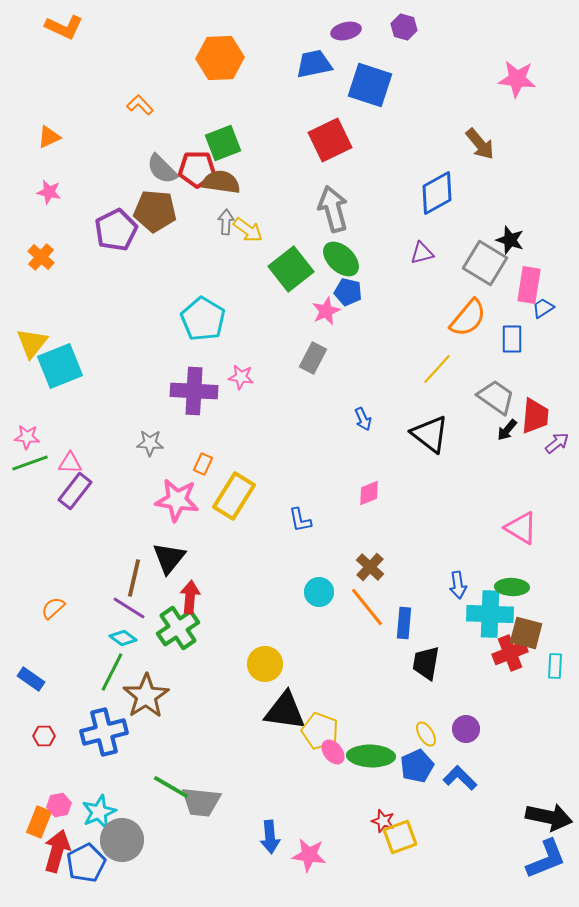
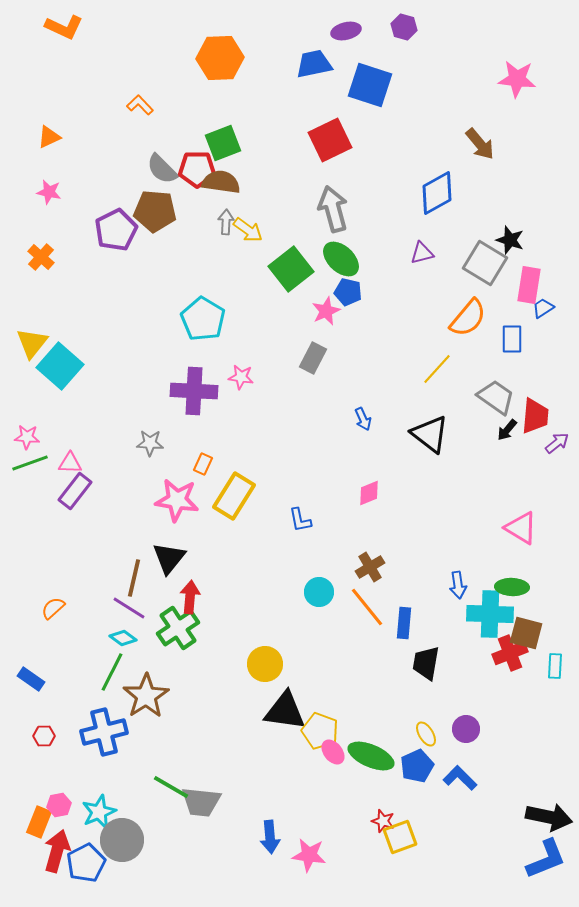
cyan square at (60, 366): rotated 27 degrees counterclockwise
brown cross at (370, 567): rotated 16 degrees clockwise
green ellipse at (371, 756): rotated 21 degrees clockwise
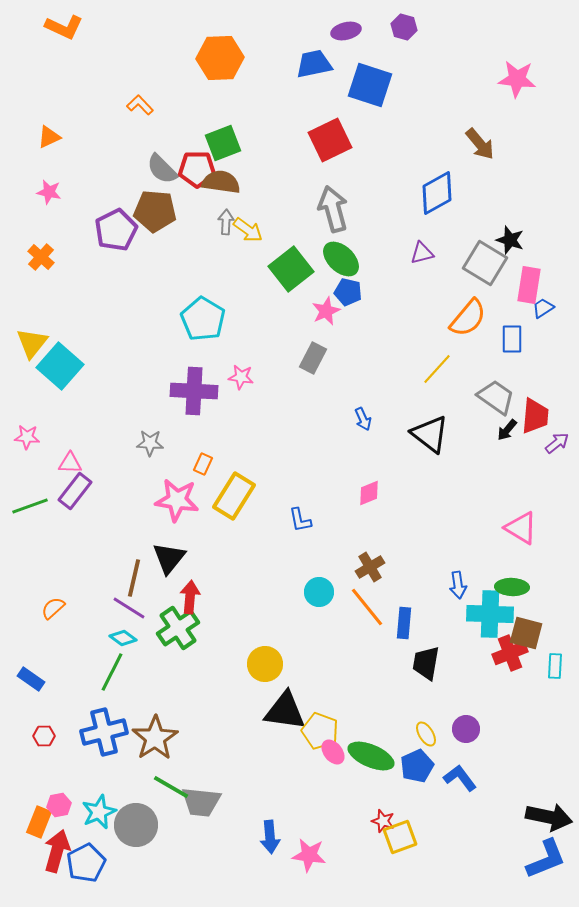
green line at (30, 463): moved 43 px down
brown star at (146, 696): moved 9 px right, 42 px down
blue L-shape at (460, 778): rotated 8 degrees clockwise
gray circle at (122, 840): moved 14 px right, 15 px up
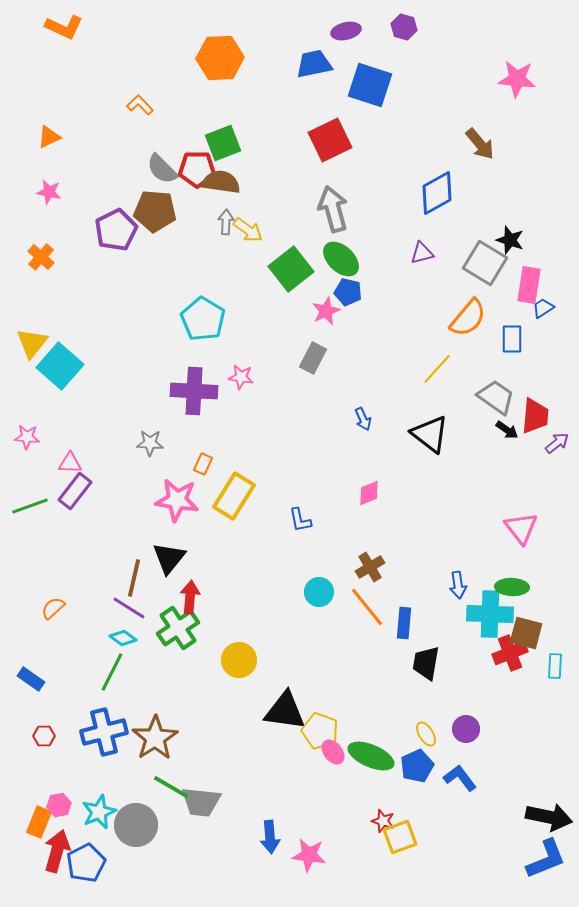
black arrow at (507, 430): rotated 95 degrees counterclockwise
pink triangle at (521, 528): rotated 21 degrees clockwise
yellow circle at (265, 664): moved 26 px left, 4 px up
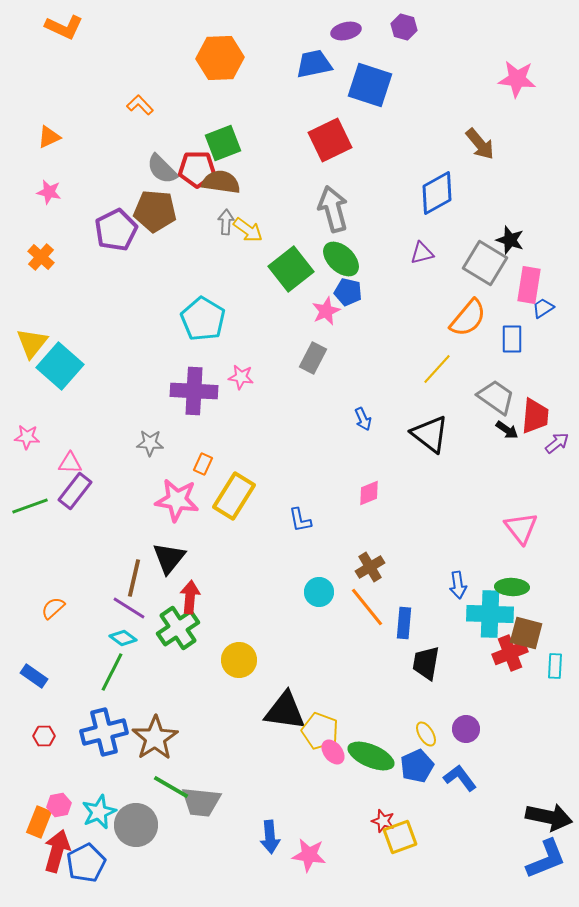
blue rectangle at (31, 679): moved 3 px right, 3 px up
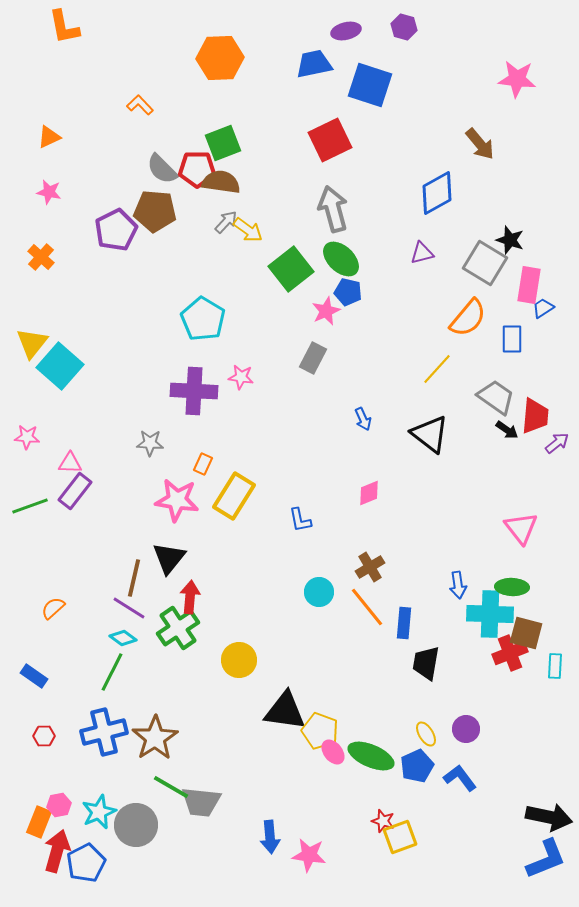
orange L-shape at (64, 27): rotated 54 degrees clockwise
gray arrow at (226, 222): rotated 40 degrees clockwise
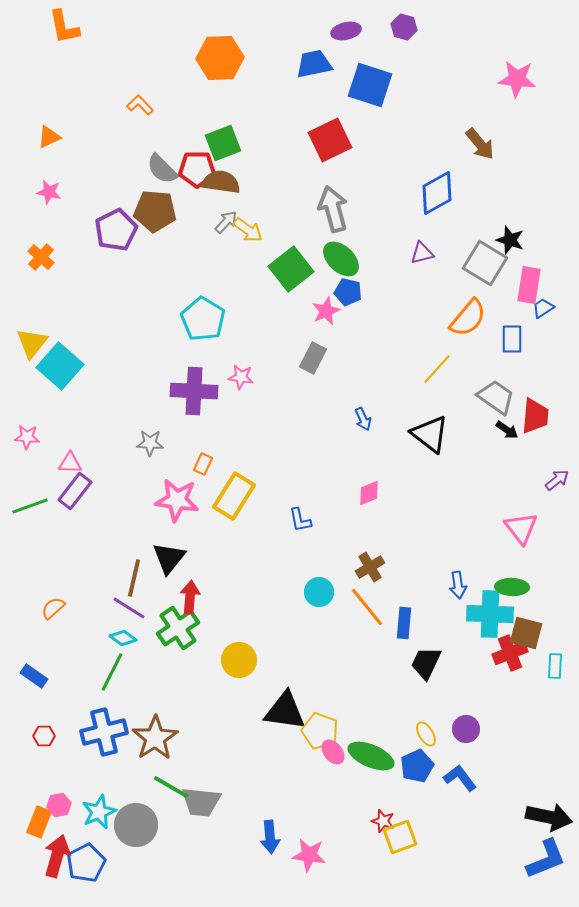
purple arrow at (557, 443): moved 37 px down
black trapezoid at (426, 663): rotated 15 degrees clockwise
red arrow at (57, 851): moved 5 px down
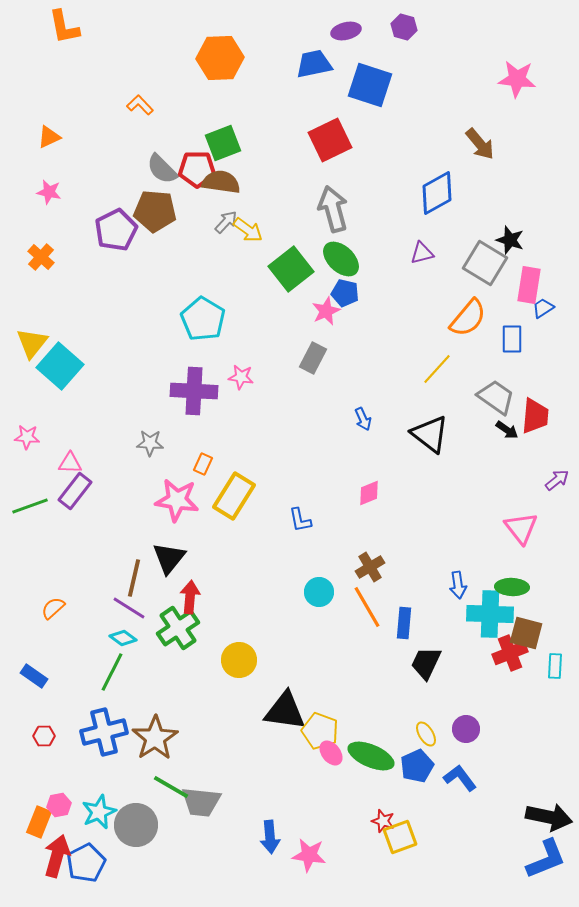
blue pentagon at (348, 292): moved 3 px left, 1 px down
orange line at (367, 607): rotated 9 degrees clockwise
pink ellipse at (333, 752): moved 2 px left, 1 px down
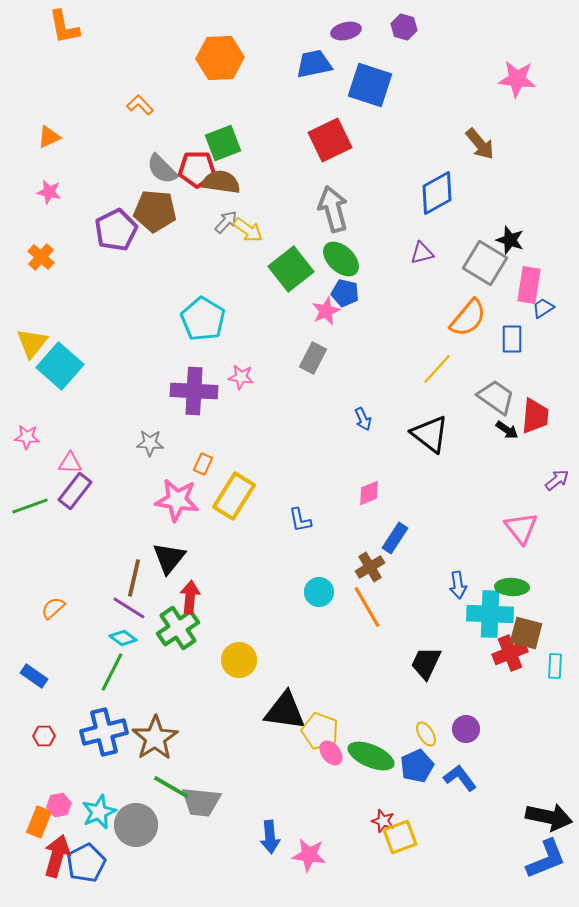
blue rectangle at (404, 623): moved 9 px left, 85 px up; rotated 28 degrees clockwise
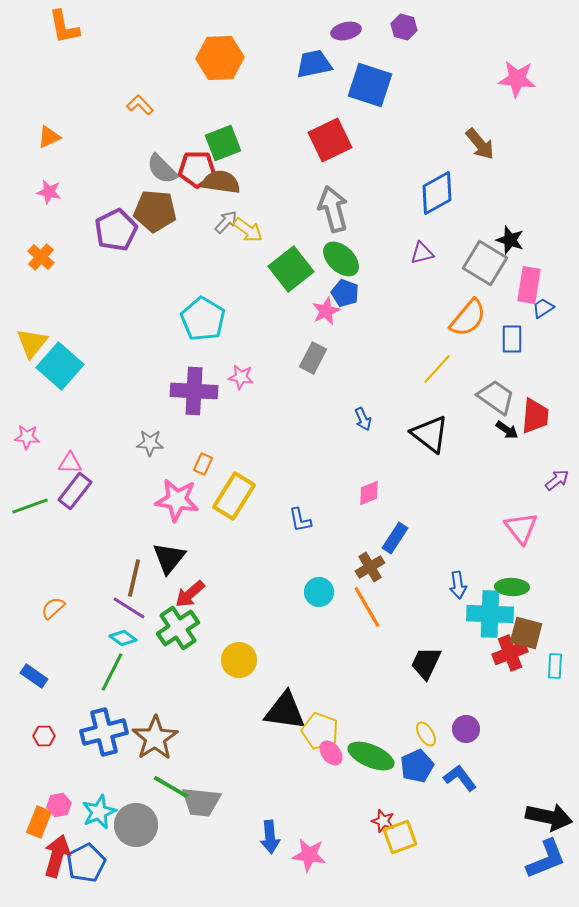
blue pentagon at (345, 293): rotated 8 degrees clockwise
red arrow at (190, 597): moved 3 px up; rotated 136 degrees counterclockwise
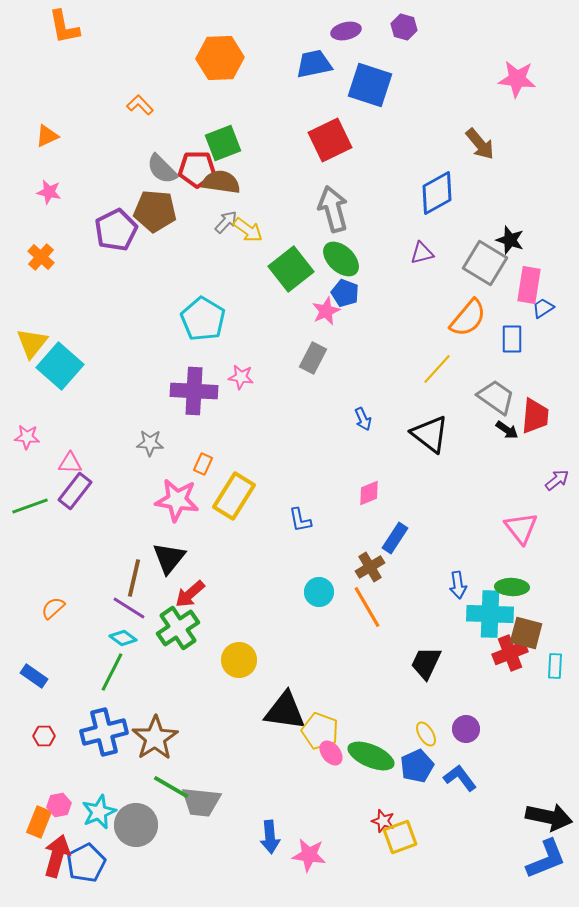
orange triangle at (49, 137): moved 2 px left, 1 px up
